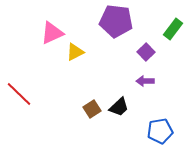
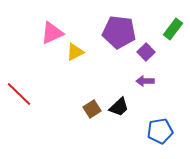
purple pentagon: moved 3 px right, 11 px down
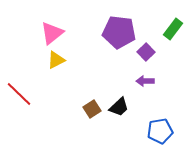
pink triangle: rotated 15 degrees counterclockwise
yellow triangle: moved 19 px left, 8 px down
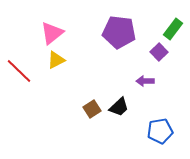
purple square: moved 13 px right
red line: moved 23 px up
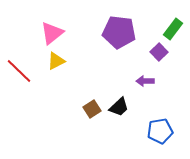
yellow triangle: moved 1 px down
